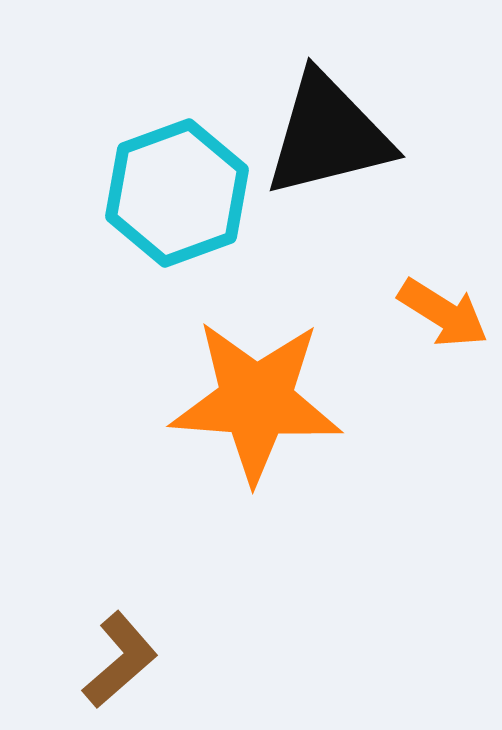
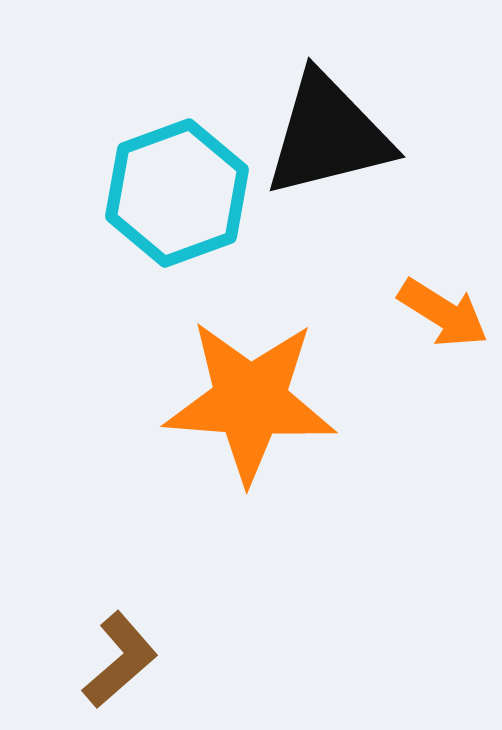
orange star: moved 6 px left
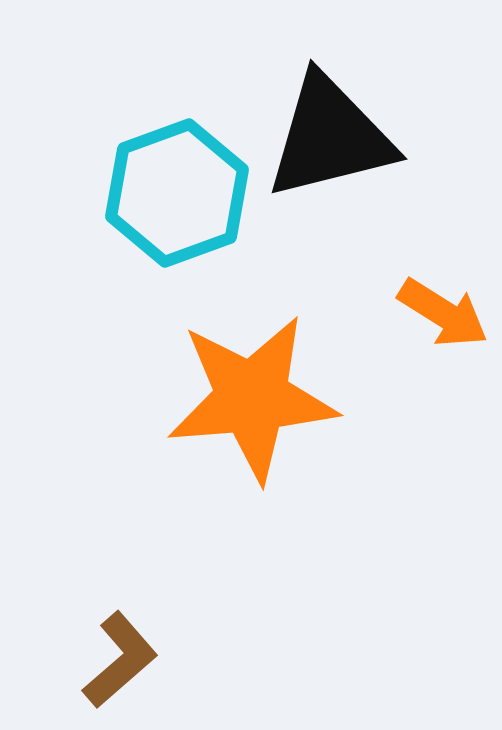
black triangle: moved 2 px right, 2 px down
orange star: moved 2 px right, 3 px up; rotated 9 degrees counterclockwise
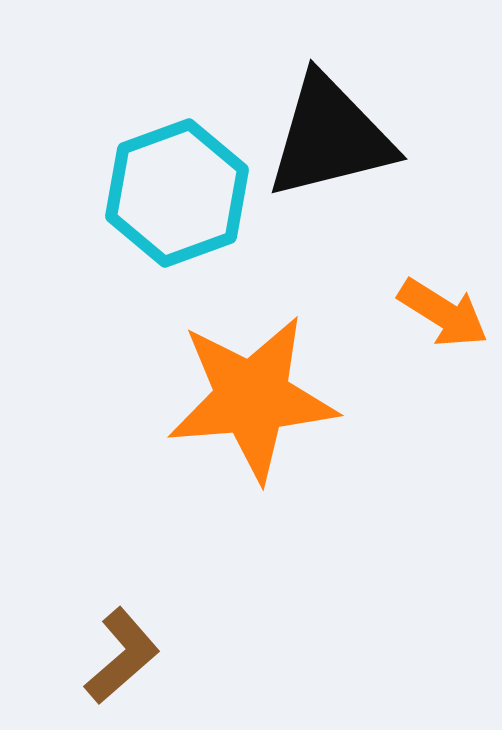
brown L-shape: moved 2 px right, 4 px up
